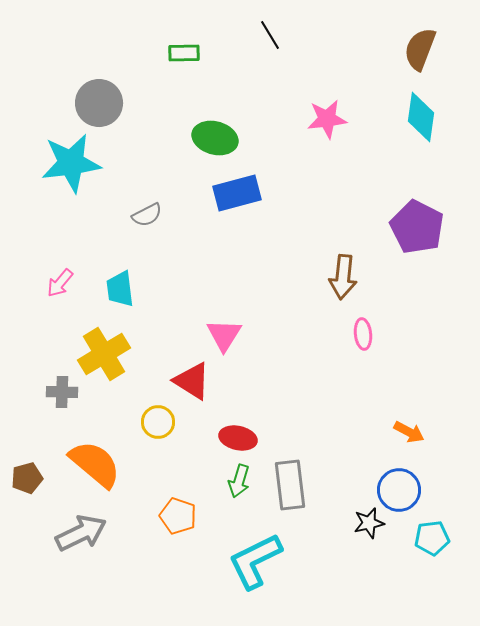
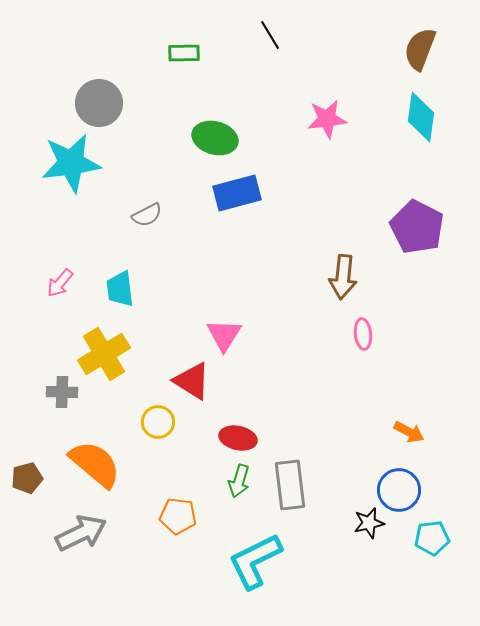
orange pentagon: rotated 12 degrees counterclockwise
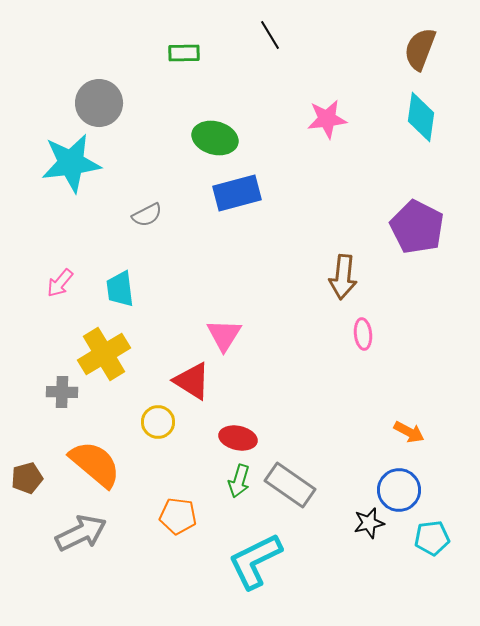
gray rectangle: rotated 48 degrees counterclockwise
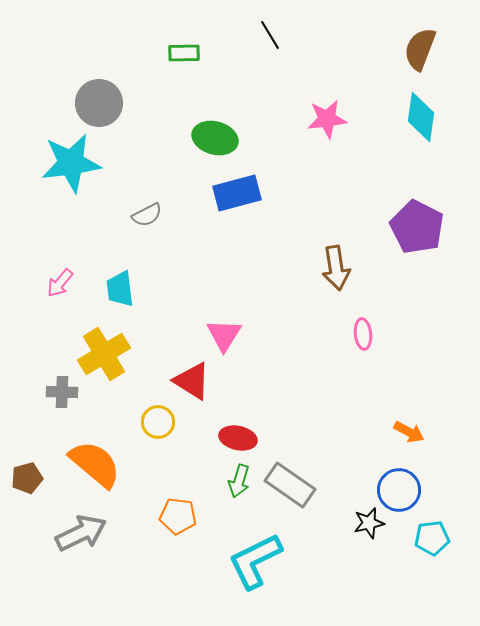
brown arrow: moved 7 px left, 9 px up; rotated 15 degrees counterclockwise
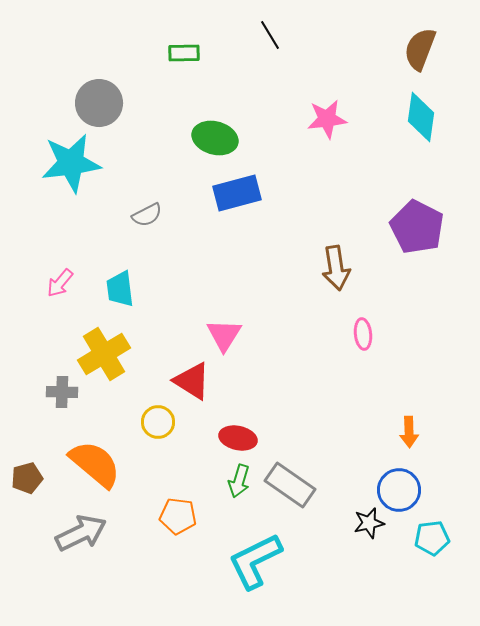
orange arrow: rotated 60 degrees clockwise
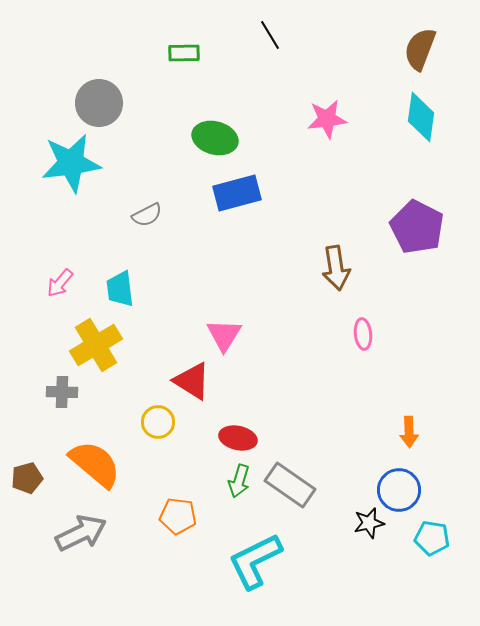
yellow cross: moved 8 px left, 9 px up
cyan pentagon: rotated 16 degrees clockwise
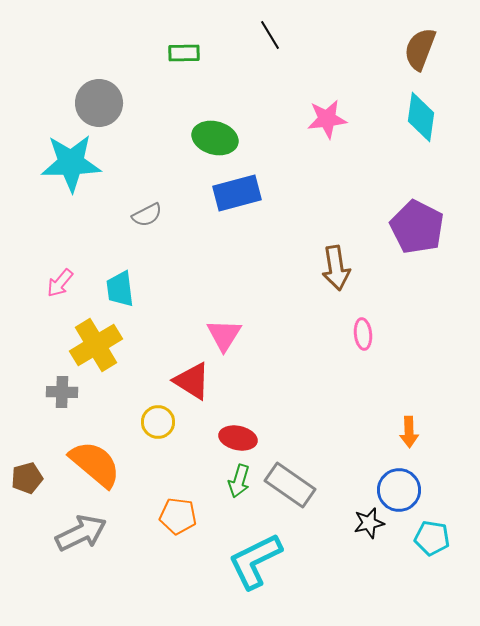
cyan star: rotated 6 degrees clockwise
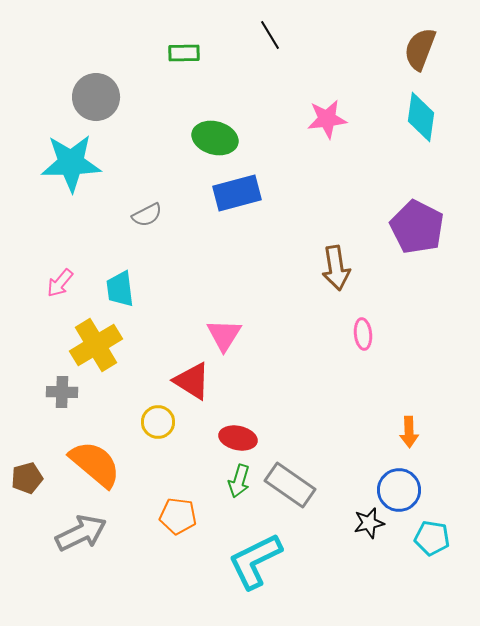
gray circle: moved 3 px left, 6 px up
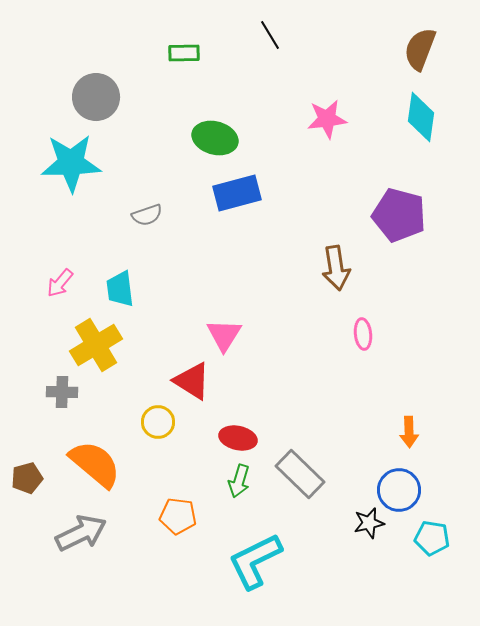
gray semicircle: rotated 8 degrees clockwise
purple pentagon: moved 18 px left, 12 px up; rotated 12 degrees counterclockwise
gray rectangle: moved 10 px right, 11 px up; rotated 9 degrees clockwise
